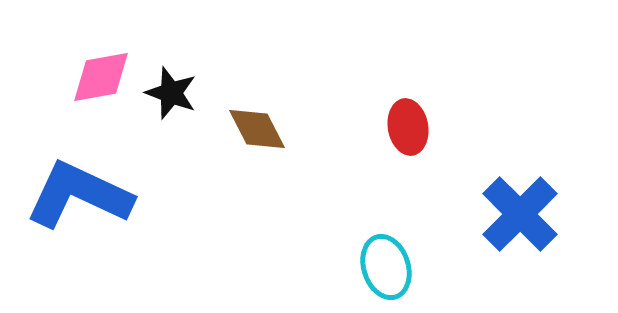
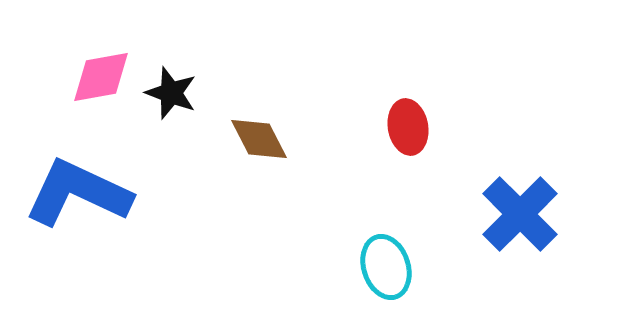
brown diamond: moved 2 px right, 10 px down
blue L-shape: moved 1 px left, 2 px up
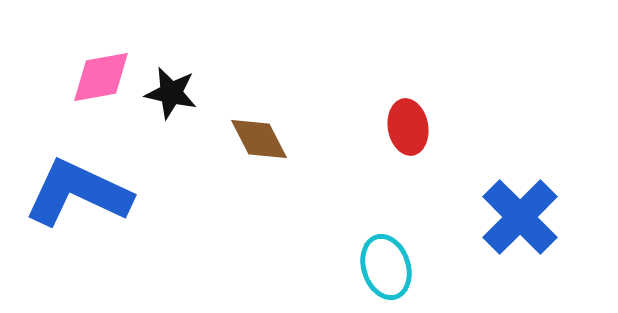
black star: rotated 8 degrees counterclockwise
blue cross: moved 3 px down
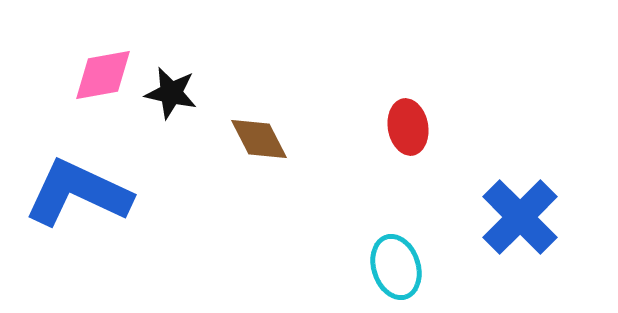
pink diamond: moved 2 px right, 2 px up
cyan ellipse: moved 10 px right
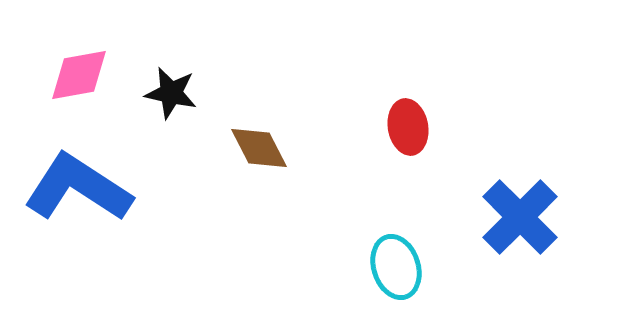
pink diamond: moved 24 px left
brown diamond: moved 9 px down
blue L-shape: moved 5 px up; rotated 8 degrees clockwise
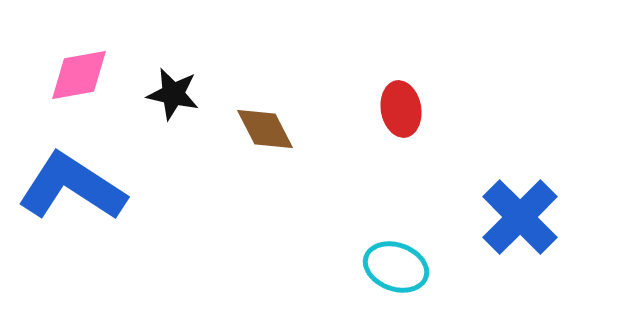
black star: moved 2 px right, 1 px down
red ellipse: moved 7 px left, 18 px up
brown diamond: moved 6 px right, 19 px up
blue L-shape: moved 6 px left, 1 px up
cyan ellipse: rotated 52 degrees counterclockwise
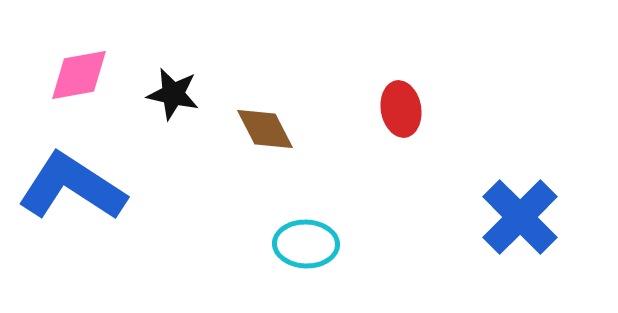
cyan ellipse: moved 90 px left, 23 px up; rotated 18 degrees counterclockwise
